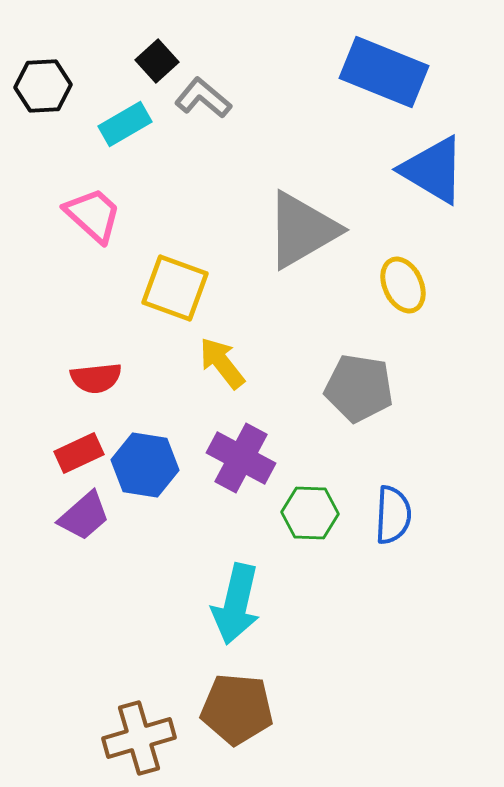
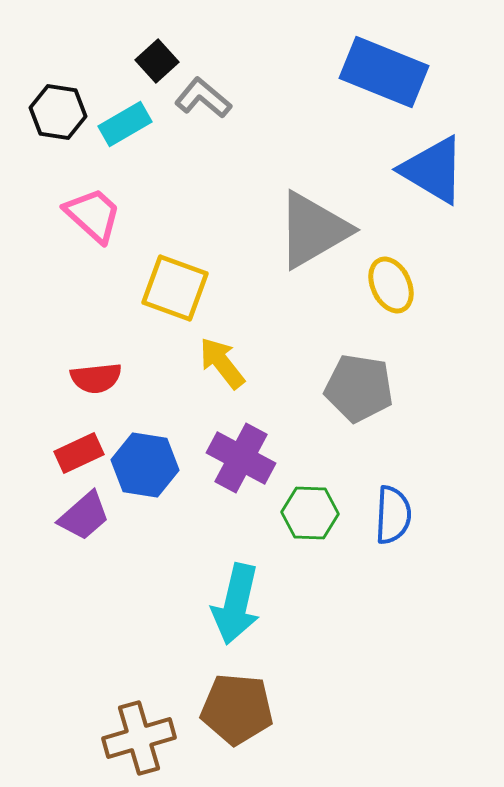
black hexagon: moved 15 px right, 26 px down; rotated 12 degrees clockwise
gray triangle: moved 11 px right
yellow ellipse: moved 12 px left
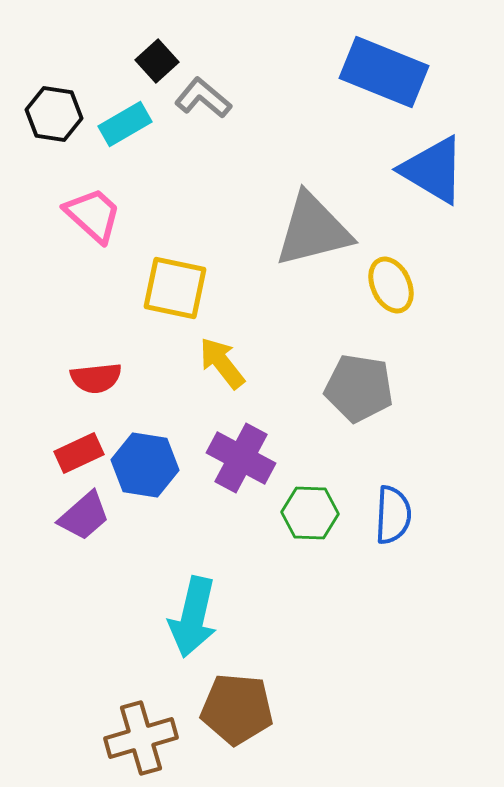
black hexagon: moved 4 px left, 2 px down
gray triangle: rotated 16 degrees clockwise
yellow square: rotated 8 degrees counterclockwise
cyan arrow: moved 43 px left, 13 px down
brown cross: moved 2 px right
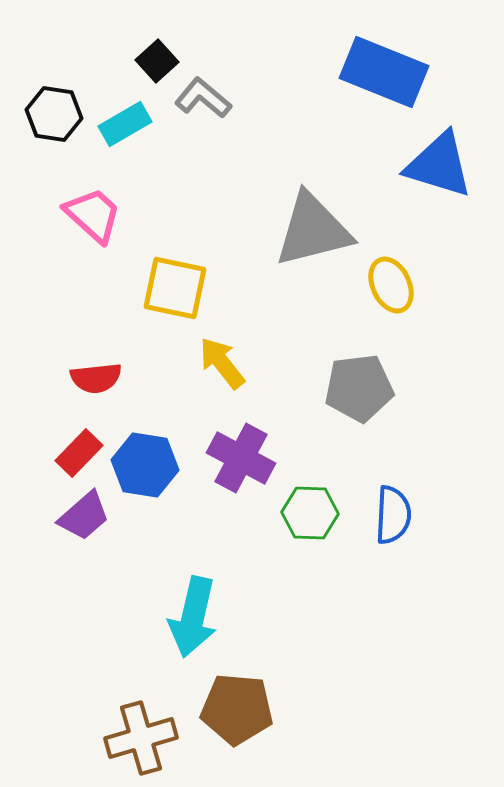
blue triangle: moved 6 px right, 5 px up; rotated 14 degrees counterclockwise
gray pentagon: rotated 16 degrees counterclockwise
red rectangle: rotated 21 degrees counterclockwise
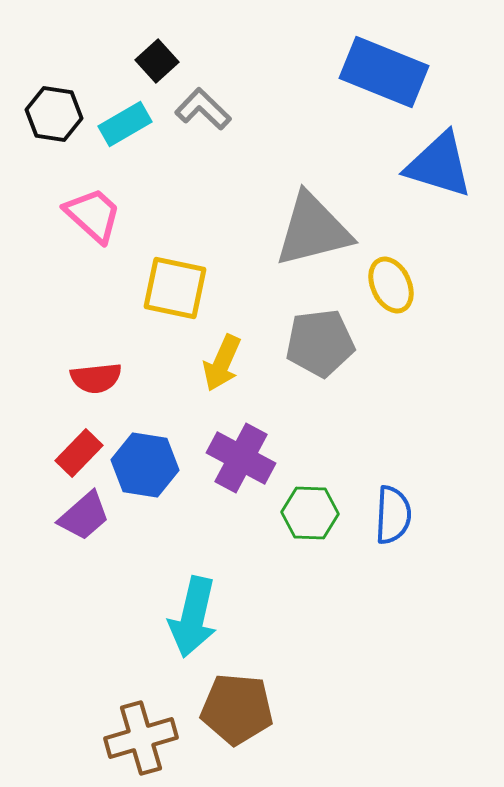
gray L-shape: moved 11 px down; rotated 4 degrees clockwise
yellow arrow: rotated 118 degrees counterclockwise
gray pentagon: moved 39 px left, 45 px up
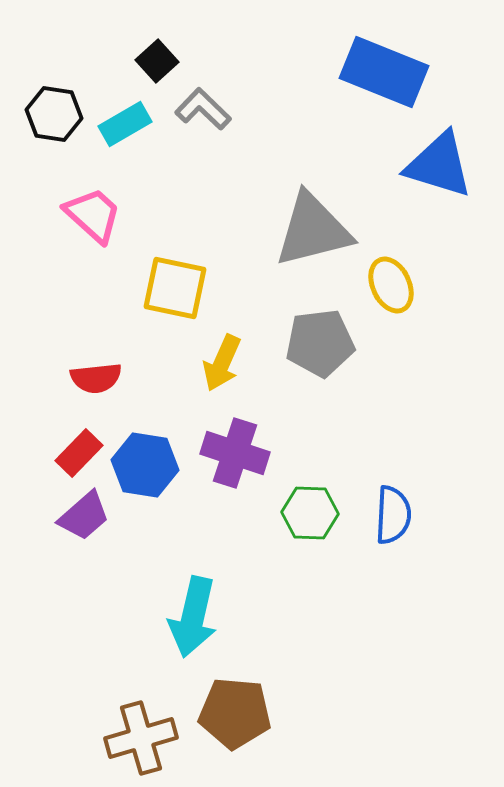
purple cross: moved 6 px left, 5 px up; rotated 10 degrees counterclockwise
brown pentagon: moved 2 px left, 4 px down
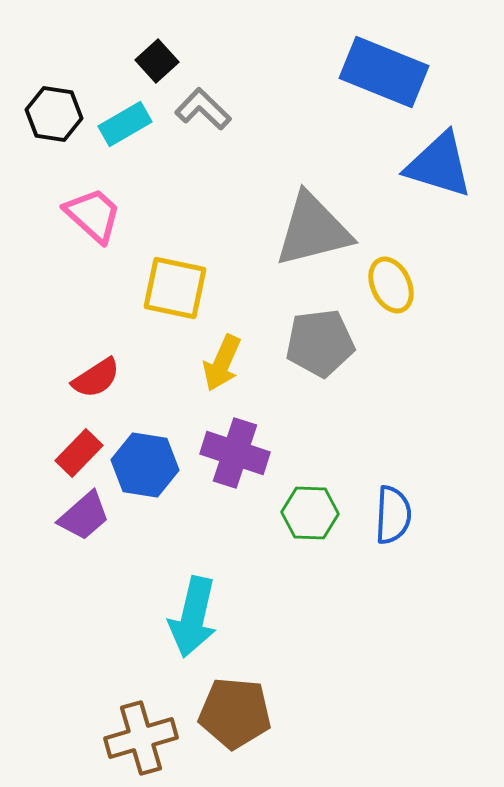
red semicircle: rotated 27 degrees counterclockwise
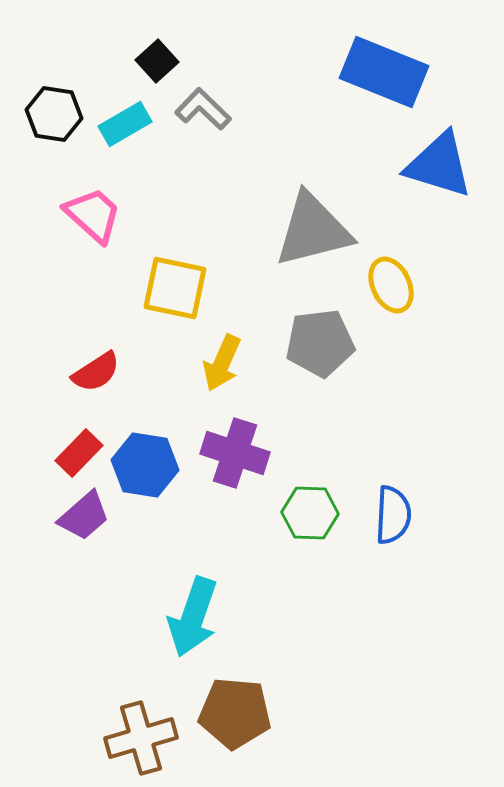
red semicircle: moved 6 px up
cyan arrow: rotated 6 degrees clockwise
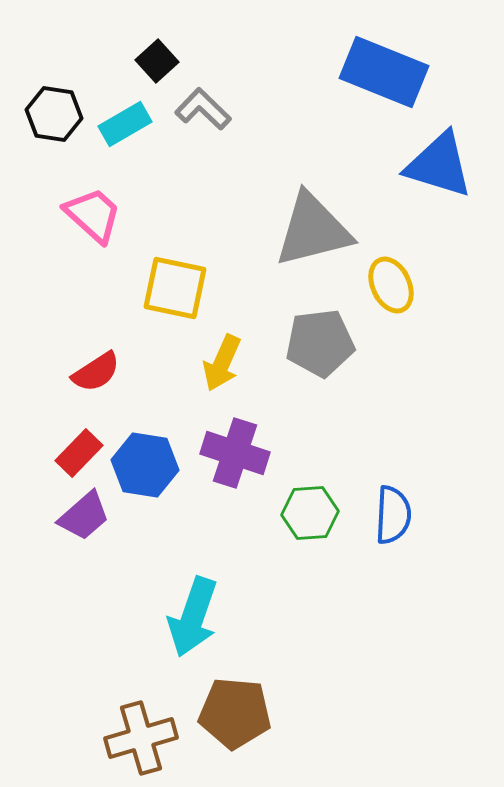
green hexagon: rotated 6 degrees counterclockwise
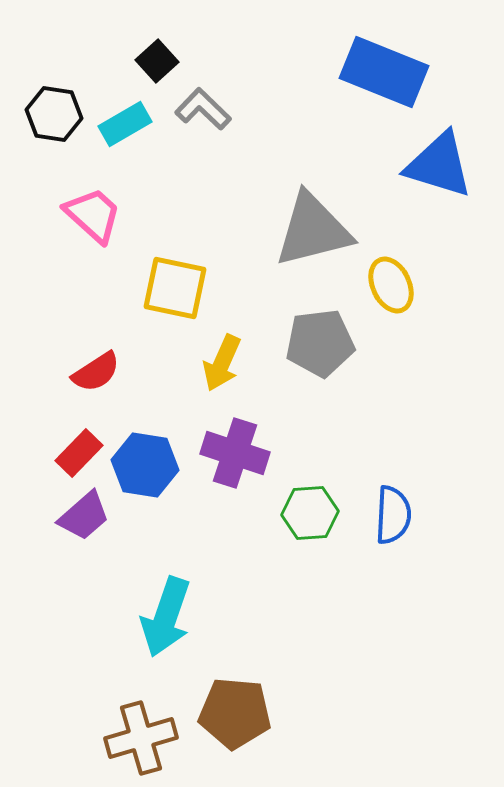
cyan arrow: moved 27 px left
